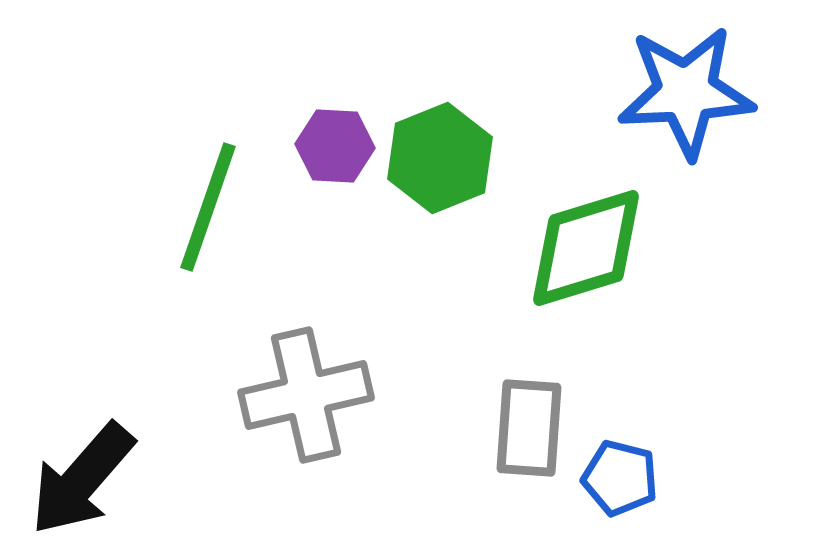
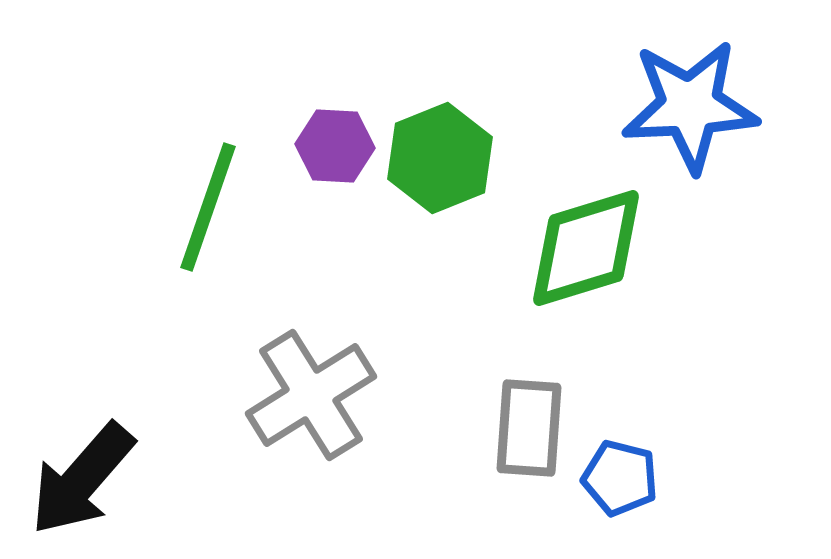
blue star: moved 4 px right, 14 px down
gray cross: moved 5 px right; rotated 19 degrees counterclockwise
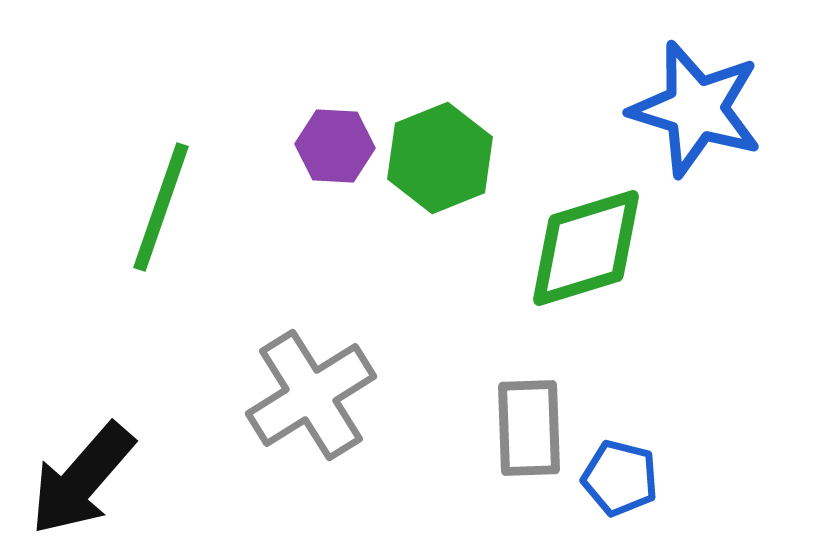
blue star: moved 6 px right, 3 px down; rotated 20 degrees clockwise
green line: moved 47 px left
gray rectangle: rotated 6 degrees counterclockwise
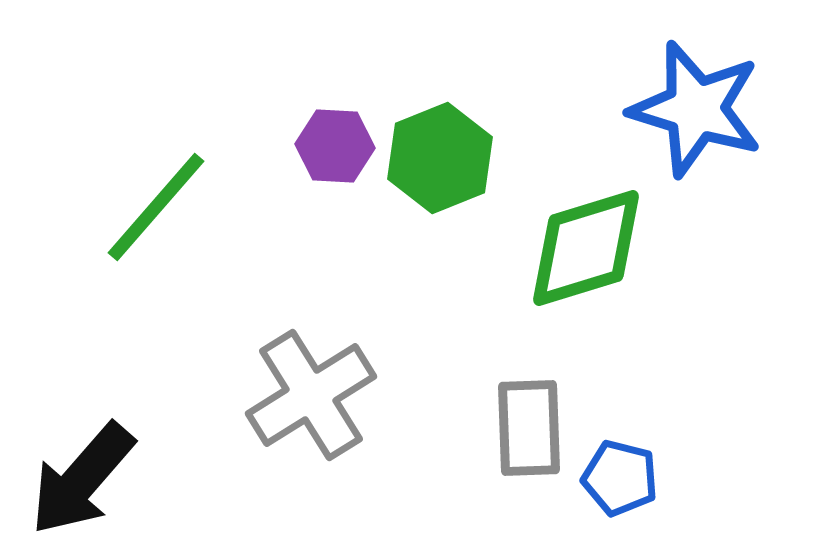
green line: moved 5 px left; rotated 22 degrees clockwise
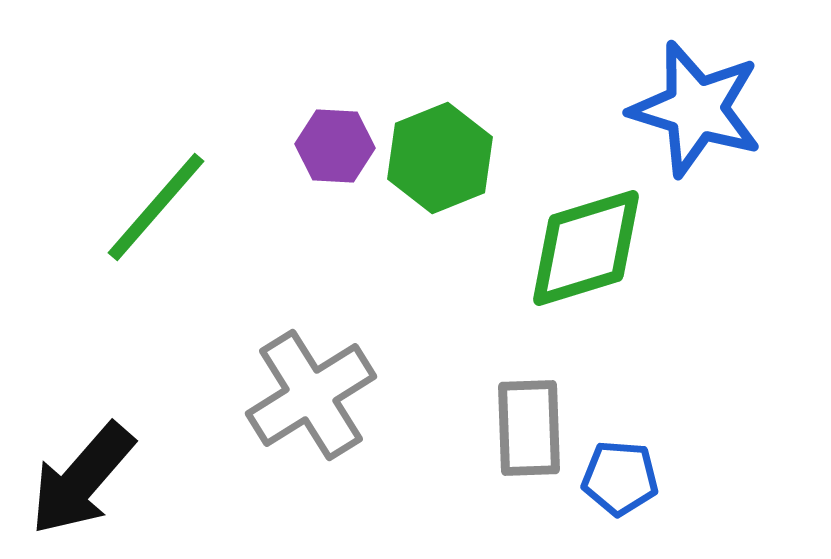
blue pentagon: rotated 10 degrees counterclockwise
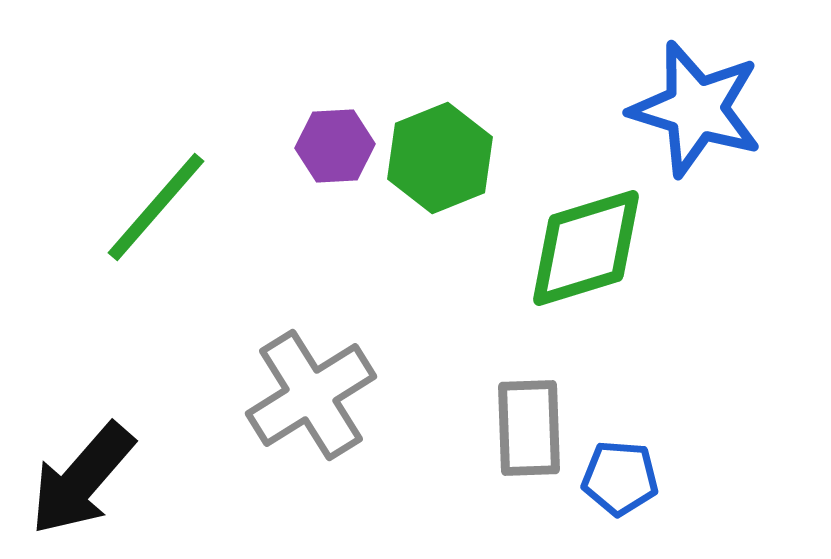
purple hexagon: rotated 6 degrees counterclockwise
